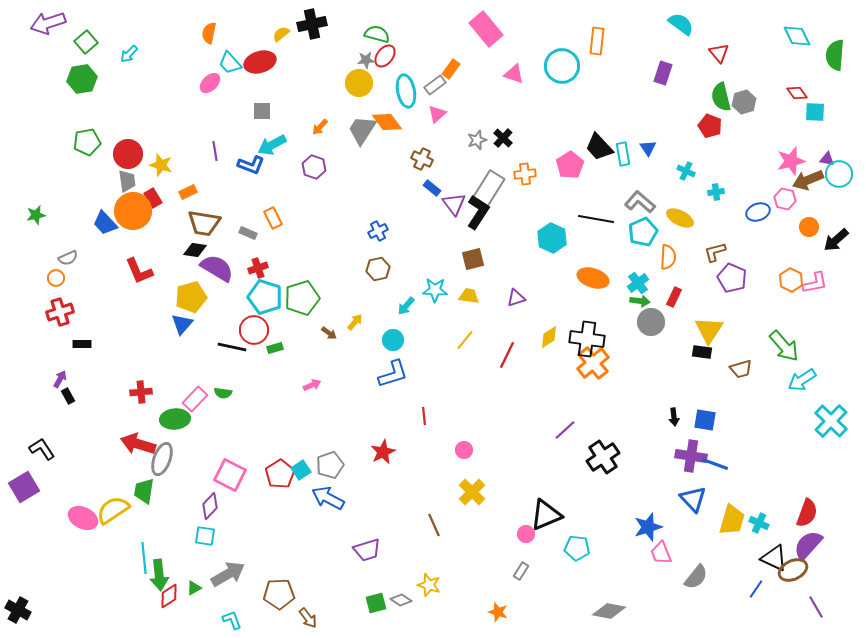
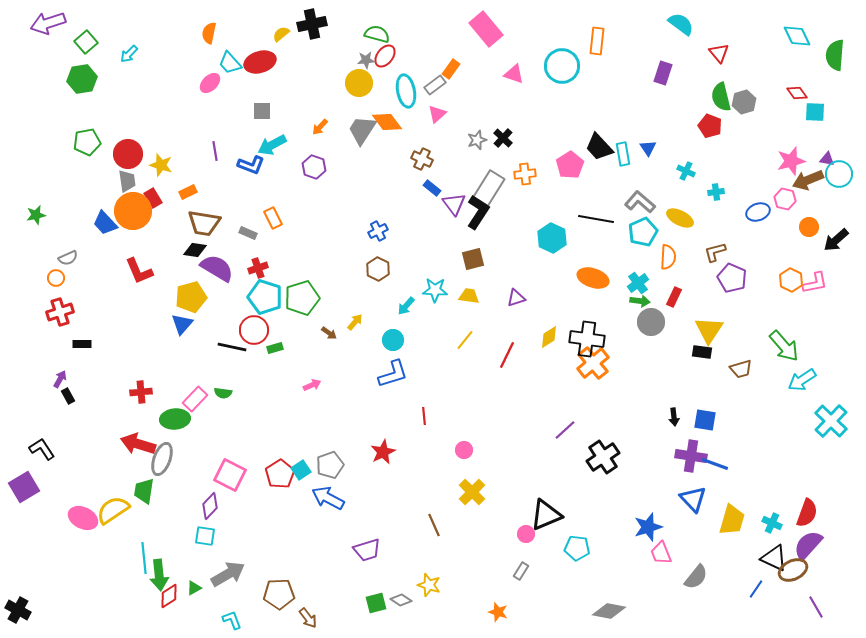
brown hexagon at (378, 269): rotated 20 degrees counterclockwise
cyan cross at (759, 523): moved 13 px right
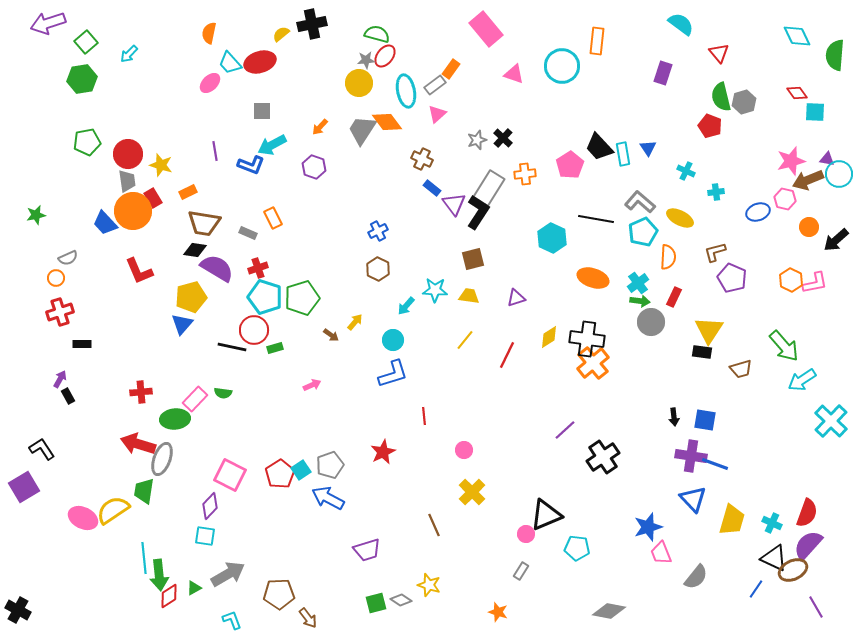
brown arrow at (329, 333): moved 2 px right, 2 px down
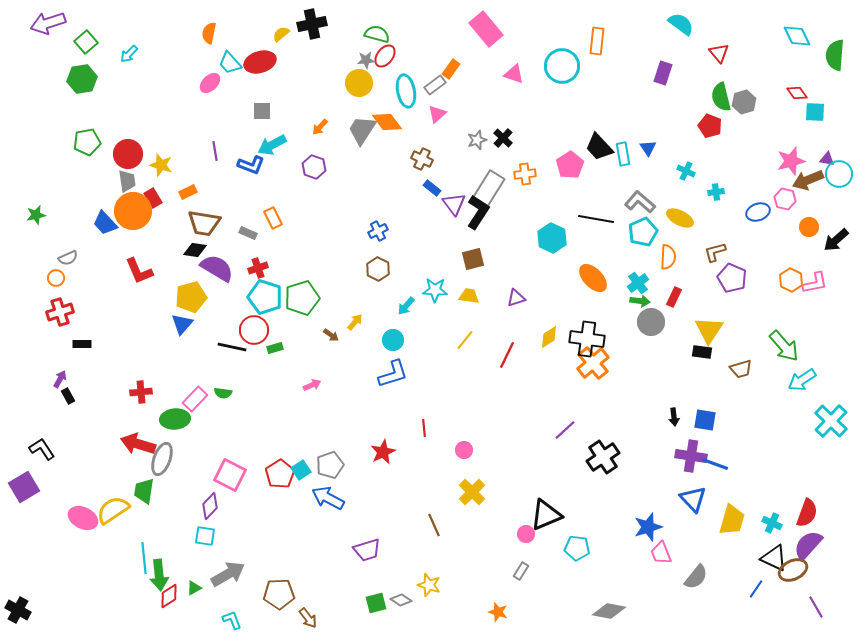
orange ellipse at (593, 278): rotated 28 degrees clockwise
red line at (424, 416): moved 12 px down
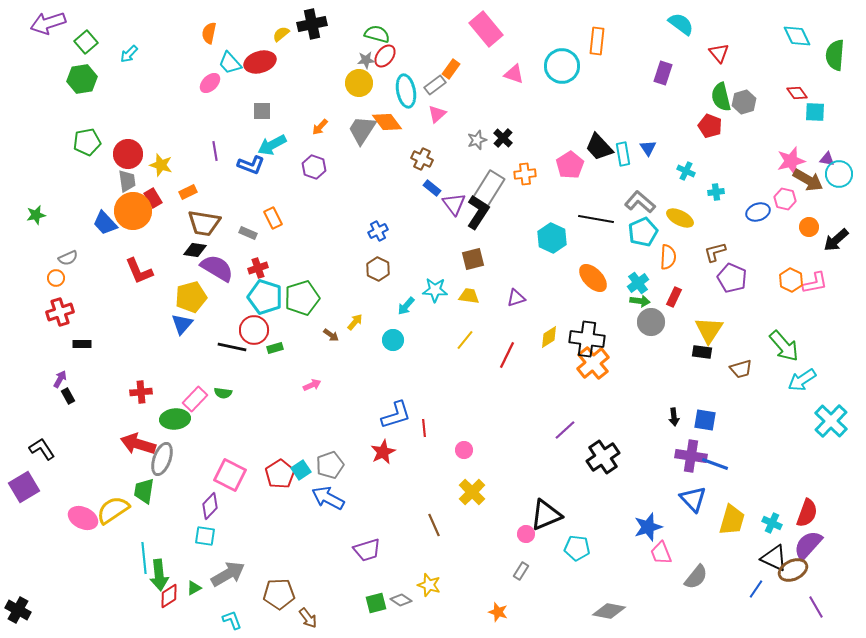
brown arrow at (808, 180): rotated 128 degrees counterclockwise
blue L-shape at (393, 374): moved 3 px right, 41 px down
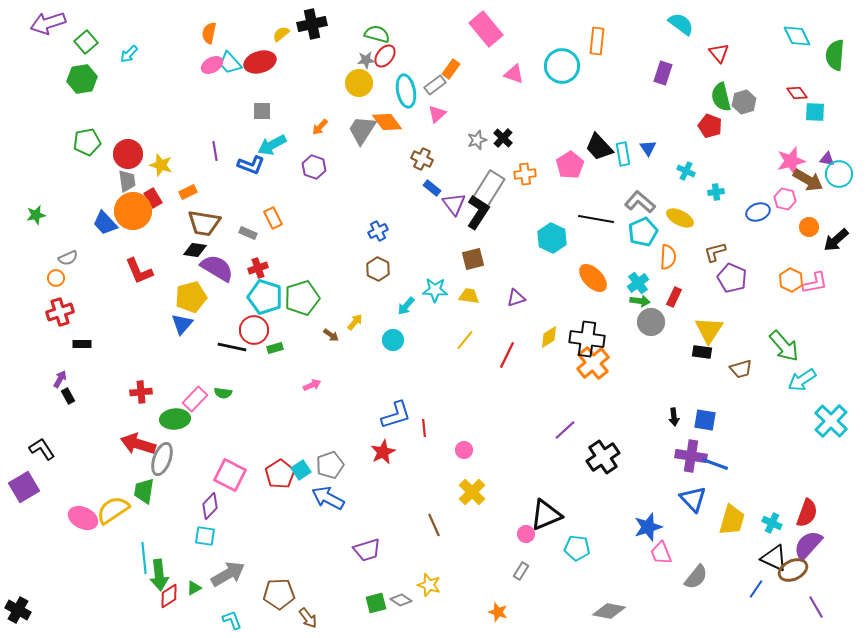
pink ellipse at (210, 83): moved 2 px right, 18 px up; rotated 15 degrees clockwise
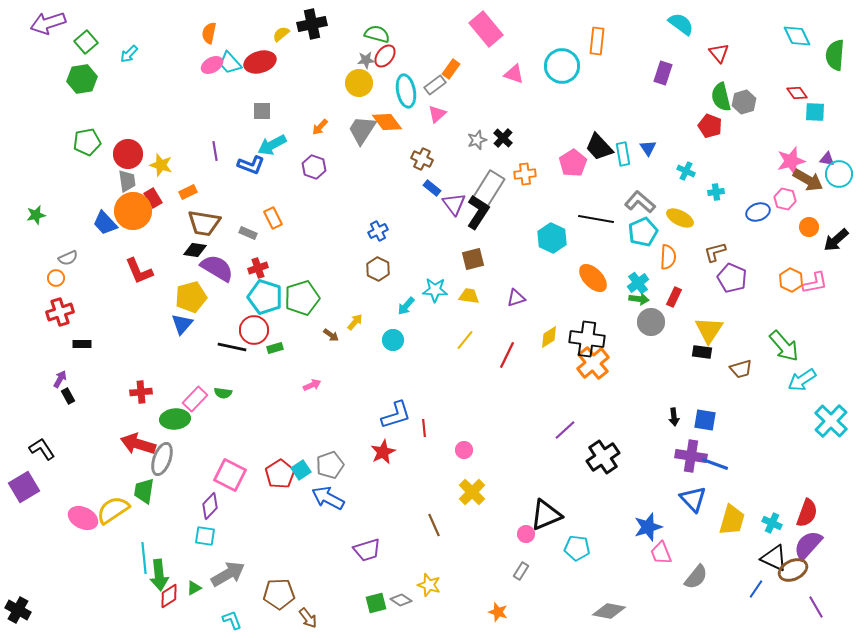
pink pentagon at (570, 165): moved 3 px right, 2 px up
green arrow at (640, 301): moved 1 px left, 2 px up
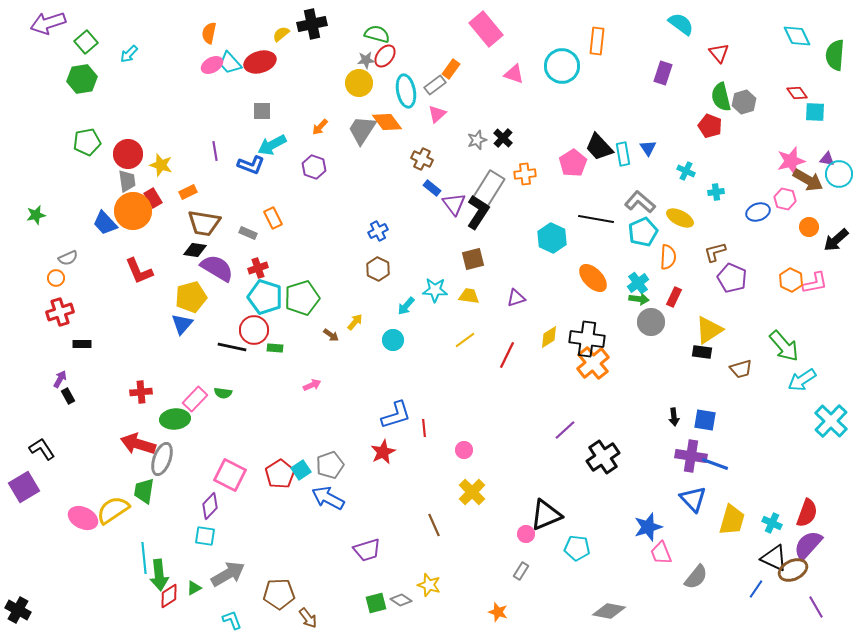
yellow triangle at (709, 330): rotated 24 degrees clockwise
yellow line at (465, 340): rotated 15 degrees clockwise
green rectangle at (275, 348): rotated 21 degrees clockwise
